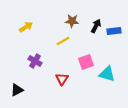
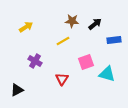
black arrow: moved 1 px left, 2 px up; rotated 24 degrees clockwise
blue rectangle: moved 9 px down
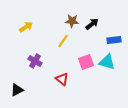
black arrow: moved 3 px left
yellow line: rotated 24 degrees counterclockwise
cyan triangle: moved 12 px up
red triangle: rotated 24 degrees counterclockwise
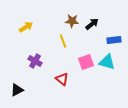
yellow line: rotated 56 degrees counterclockwise
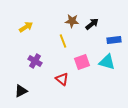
pink square: moved 4 px left
black triangle: moved 4 px right, 1 px down
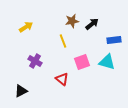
brown star: rotated 16 degrees counterclockwise
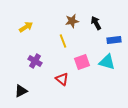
black arrow: moved 4 px right, 1 px up; rotated 80 degrees counterclockwise
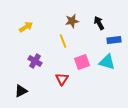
black arrow: moved 3 px right
red triangle: rotated 24 degrees clockwise
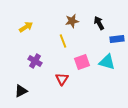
blue rectangle: moved 3 px right, 1 px up
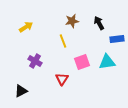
cyan triangle: rotated 24 degrees counterclockwise
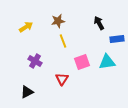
brown star: moved 14 px left
black triangle: moved 6 px right, 1 px down
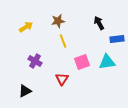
black triangle: moved 2 px left, 1 px up
